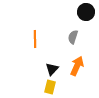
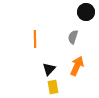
black triangle: moved 3 px left
yellow rectangle: moved 3 px right; rotated 24 degrees counterclockwise
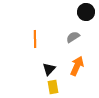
gray semicircle: rotated 40 degrees clockwise
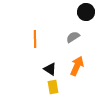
black triangle: moved 1 px right; rotated 40 degrees counterclockwise
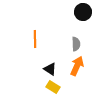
black circle: moved 3 px left
gray semicircle: moved 3 px right, 7 px down; rotated 120 degrees clockwise
yellow rectangle: rotated 48 degrees counterclockwise
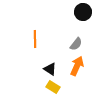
gray semicircle: rotated 40 degrees clockwise
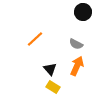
orange line: rotated 48 degrees clockwise
gray semicircle: rotated 80 degrees clockwise
black triangle: rotated 16 degrees clockwise
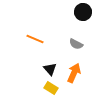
orange line: rotated 66 degrees clockwise
orange arrow: moved 3 px left, 7 px down
yellow rectangle: moved 2 px left, 1 px down
